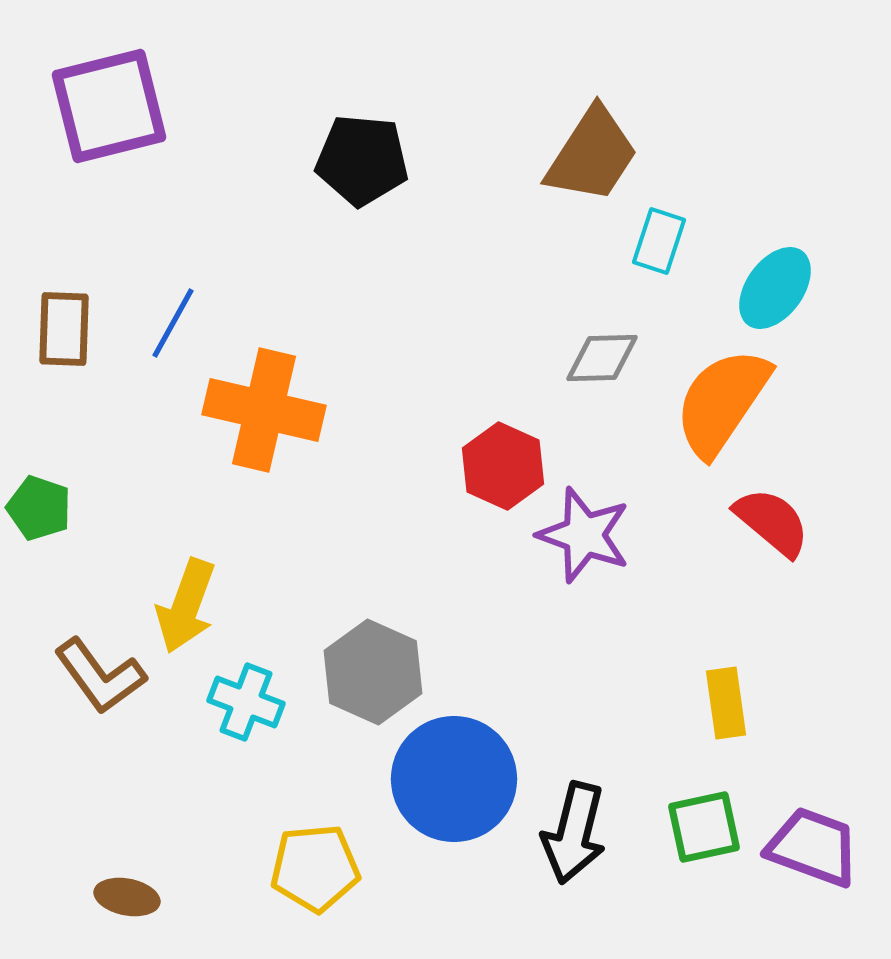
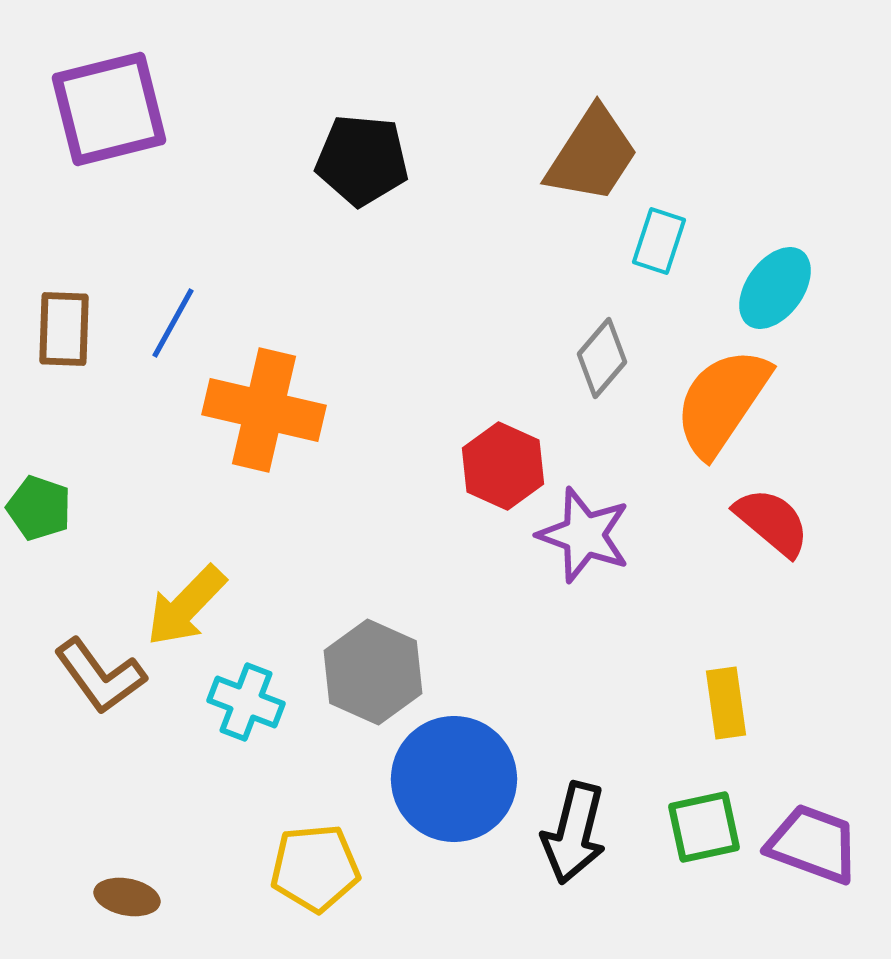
purple square: moved 3 px down
gray diamond: rotated 48 degrees counterclockwise
yellow arrow: rotated 24 degrees clockwise
purple trapezoid: moved 3 px up
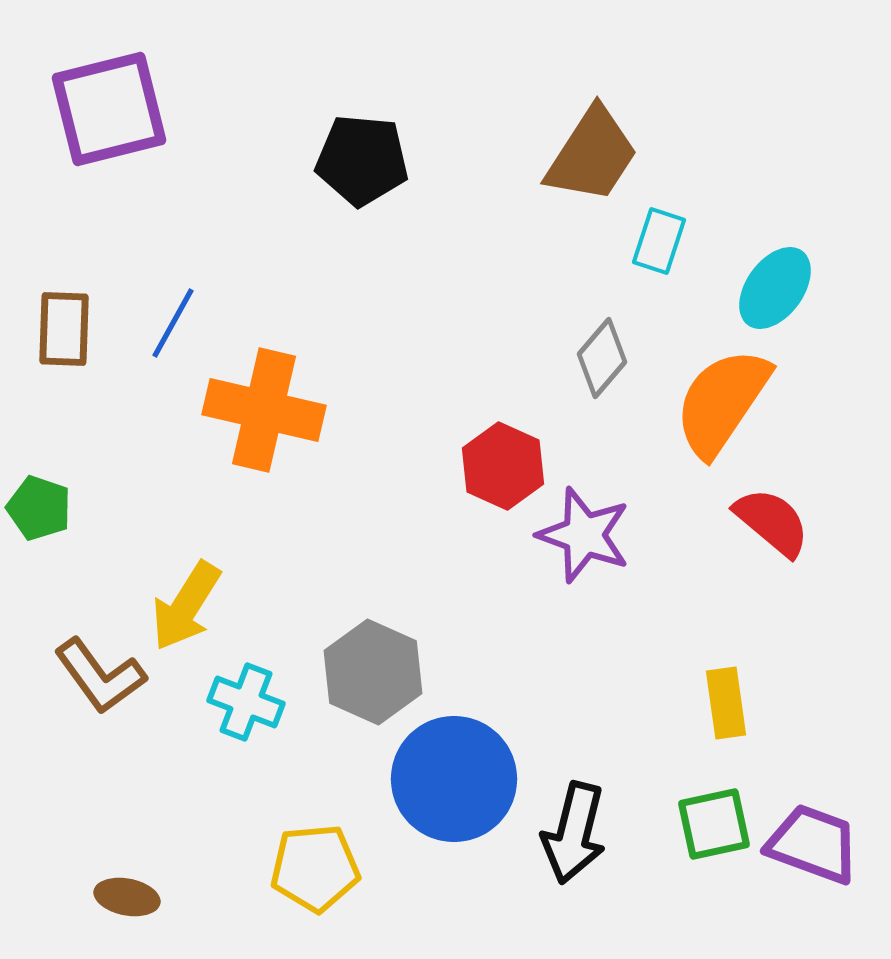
yellow arrow: rotated 12 degrees counterclockwise
green square: moved 10 px right, 3 px up
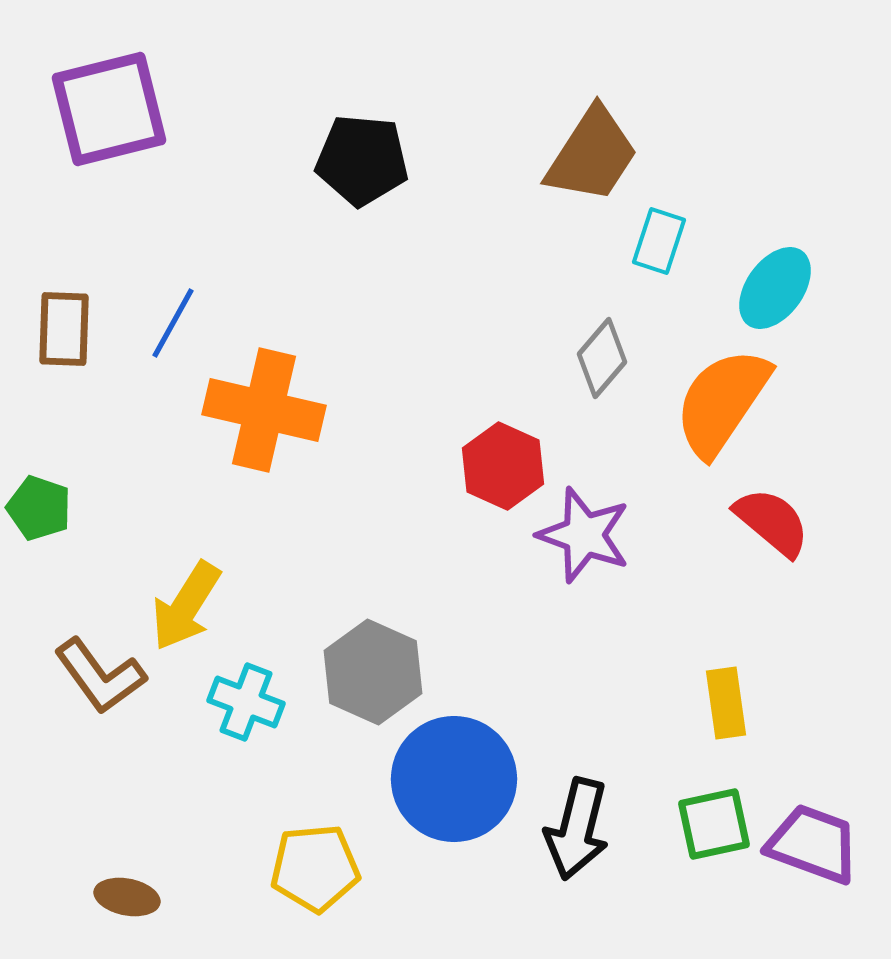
black arrow: moved 3 px right, 4 px up
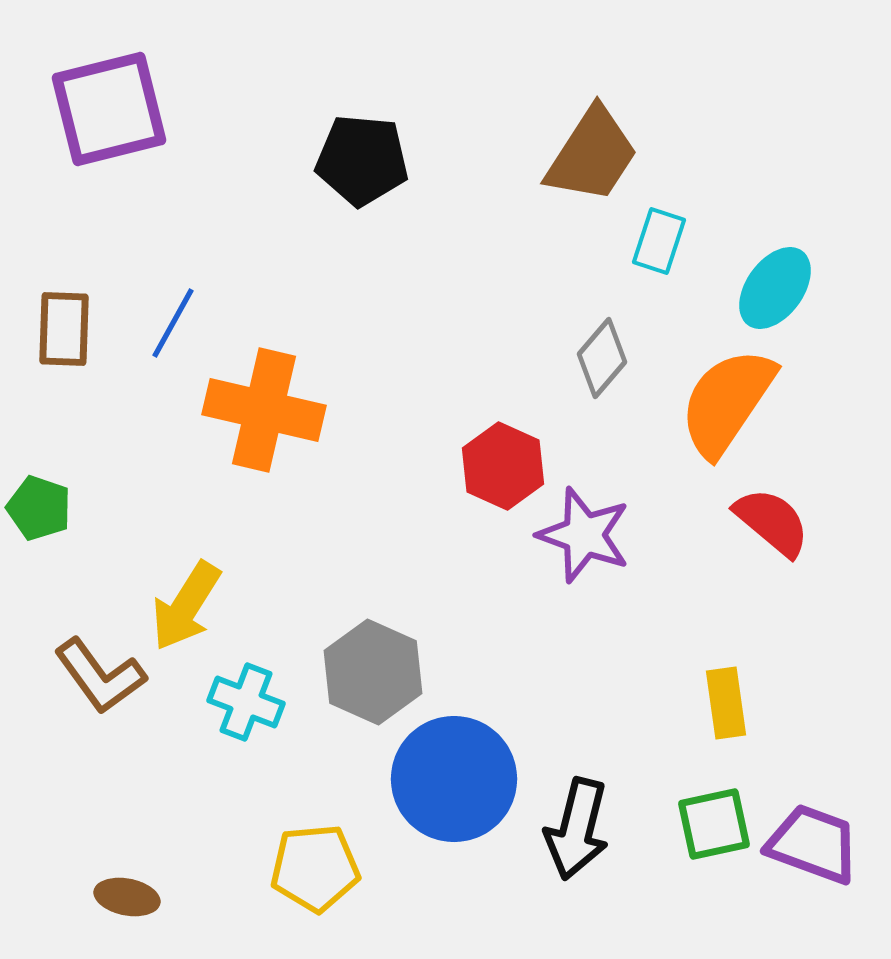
orange semicircle: moved 5 px right
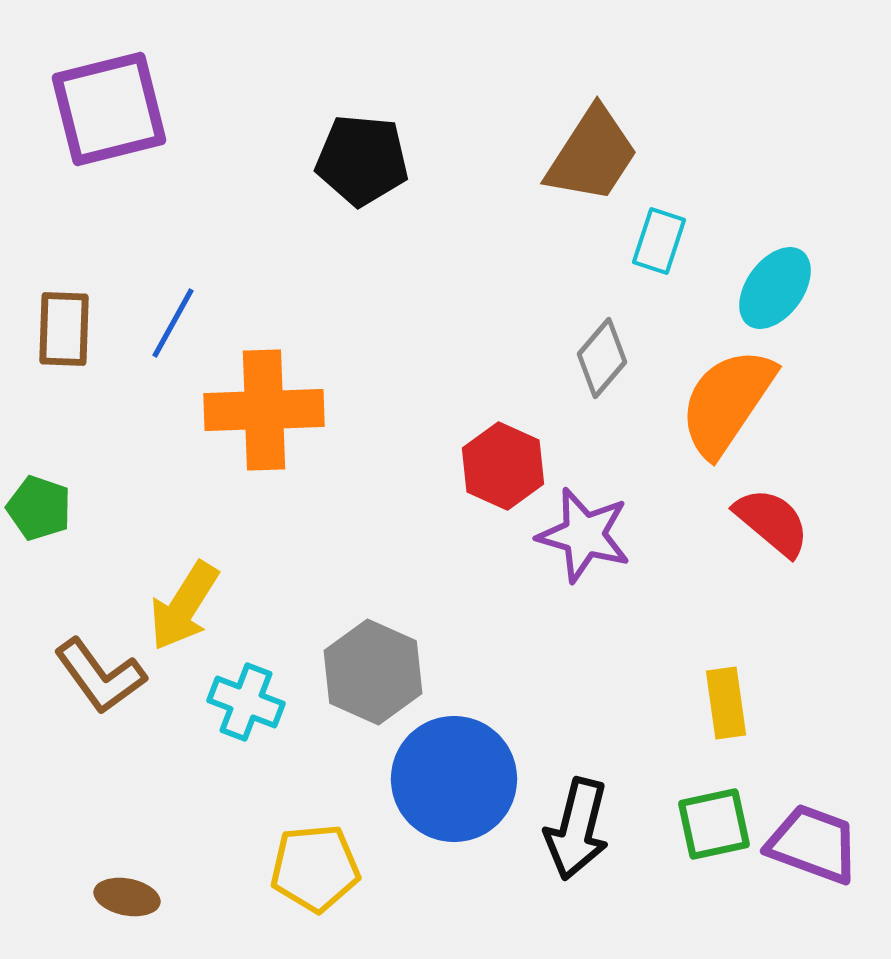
orange cross: rotated 15 degrees counterclockwise
purple star: rotated 4 degrees counterclockwise
yellow arrow: moved 2 px left
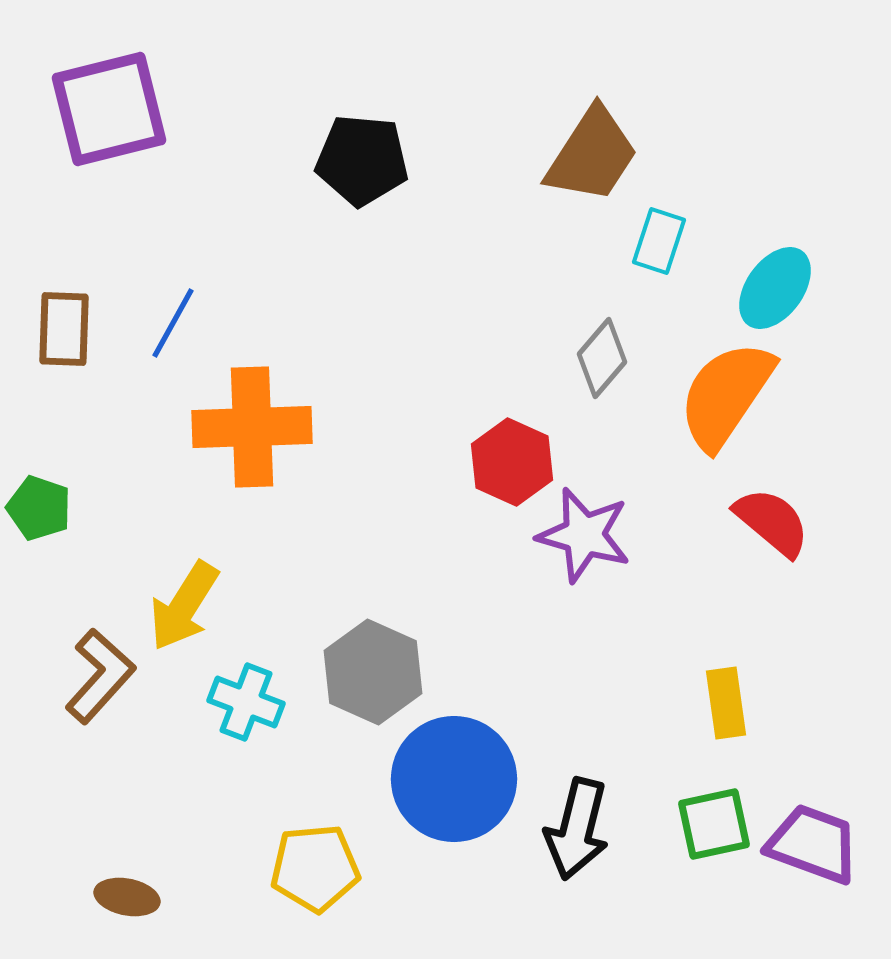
orange semicircle: moved 1 px left, 7 px up
orange cross: moved 12 px left, 17 px down
red hexagon: moved 9 px right, 4 px up
brown L-shape: rotated 102 degrees counterclockwise
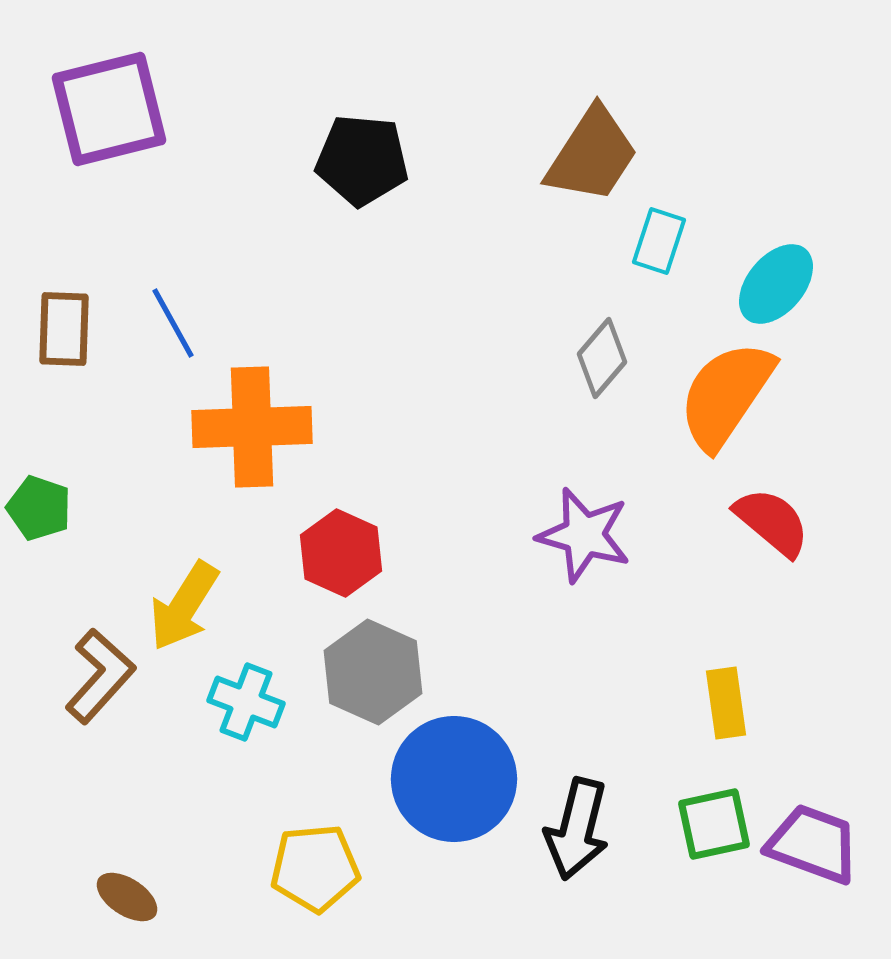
cyan ellipse: moved 1 px right, 4 px up; rotated 4 degrees clockwise
blue line: rotated 58 degrees counterclockwise
red hexagon: moved 171 px left, 91 px down
brown ellipse: rotated 22 degrees clockwise
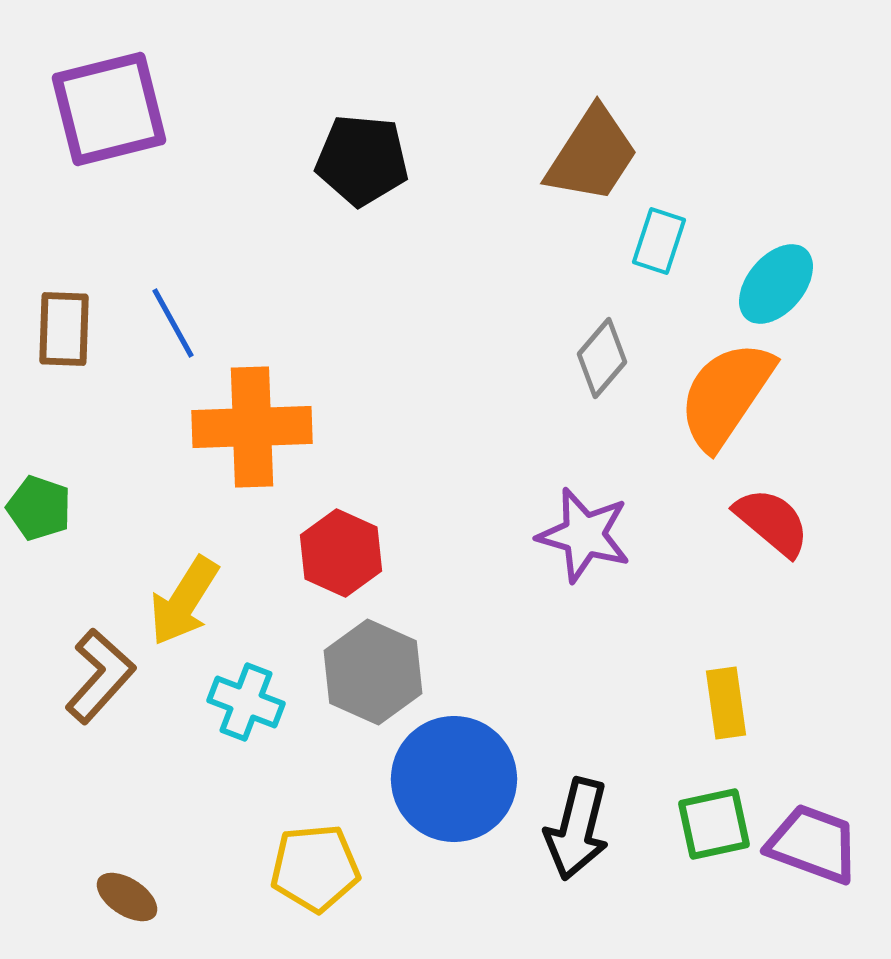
yellow arrow: moved 5 px up
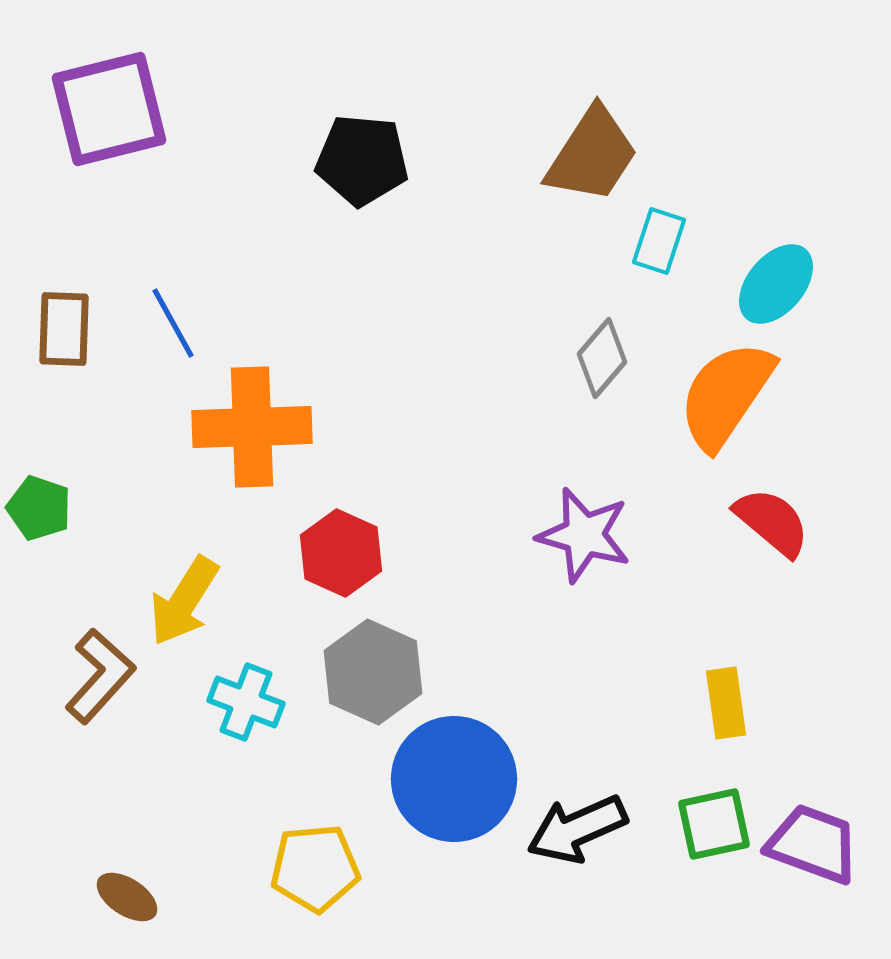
black arrow: rotated 52 degrees clockwise
